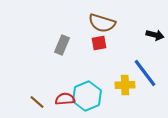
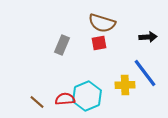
black arrow: moved 7 px left, 2 px down; rotated 18 degrees counterclockwise
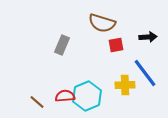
red square: moved 17 px right, 2 px down
red semicircle: moved 3 px up
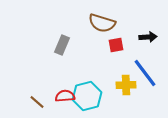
yellow cross: moved 1 px right
cyan hexagon: rotated 8 degrees clockwise
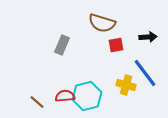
yellow cross: rotated 18 degrees clockwise
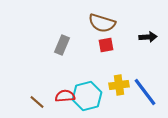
red square: moved 10 px left
blue line: moved 19 px down
yellow cross: moved 7 px left; rotated 24 degrees counterclockwise
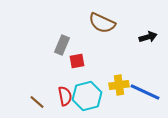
brown semicircle: rotated 8 degrees clockwise
black arrow: rotated 12 degrees counterclockwise
red square: moved 29 px left, 16 px down
blue line: rotated 28 degrees counterclockwise
red semicircle: rotated 84 degrees clockwise
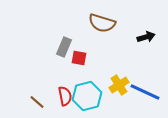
brown semicircle: rotated 8 degrees counterclockwise
black arrow: moved 2 px left
gray rectangle: moved 2 px right, 2 px down
red square: moved 2 px right, 3 px up; rotated 21 degrees clockwise
yellow cross: rotated 24 degrees counterclockwise
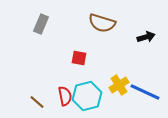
gray rectangle: moved 23 px left, 23 px up
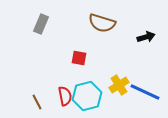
brown line: rotated 21 degrees clockwise
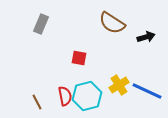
brown semicircle: moved 10 px right; rotated 16 degrees clockwise
blue line: moved 2 px right, 1 px up
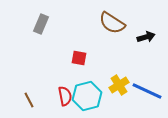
brown line: moved 8 px left, 2 px up
